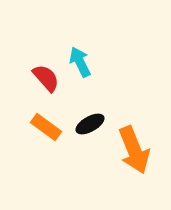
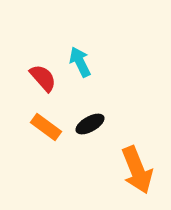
red semicircle: moved 3 px left
orange arrow: moved 3 px right, 20 px down
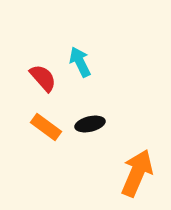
black ellipse: rotated 16 degrees clockwise
orange arrow: moved 3 px down; rotated 135 degrees counterclockwise
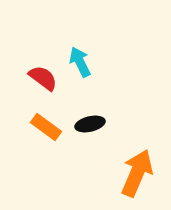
red semicircle: rotated 12 degrees counterclockwise
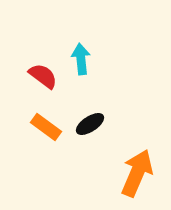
cyan arrow: moved 1 px right, 3 px up; rotated 20 degrees clockwise
red semicircle: moved 2 px up
black ellipse: rotated 20 degrees counterclockwise
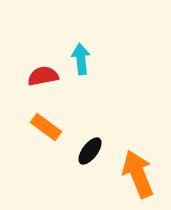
red semicircle: rotated 48 degrees counterclockwise
black ellipse: moved 27 px down; rotated 20 degrees counterclockwise
orange arrow: moved 1 px right, 1 px down; rotated 45 degrees counterclockwise
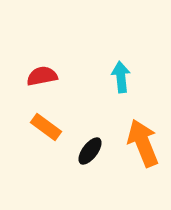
cyan arrow: moved 40 px right, 18 px down
red semicircle: moved 1 px left
orange arrow: moved 5 px right, 31 px up
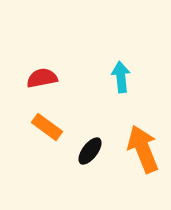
red semicircle: moved 2 px down
orange rectangle: moved 1 px right
orange arrow: moved 6 px down
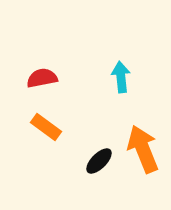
orange rectangle: moved 1 px left
black ellipse: moved 9 px right, 10 px down; rotated 8 degrees clockwise
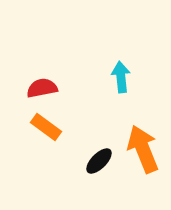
red semicircle: moved 10 px down
